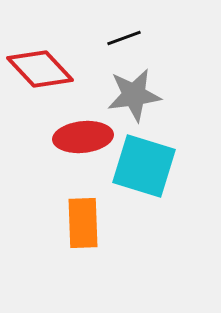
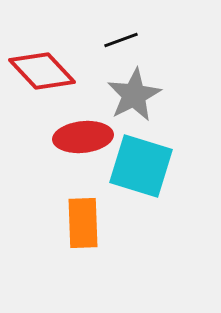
black line: moved 3 px left, 2 px down
red diamond: moved 2 px right, 2 px down
gray star: rotated 20 degrees counterclockwise
cyan square: moved 3 px left
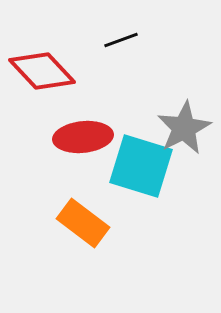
gray star: moved 50 px right, 33 px down
orange rectangle: rotated 51 degrees counterclockwise
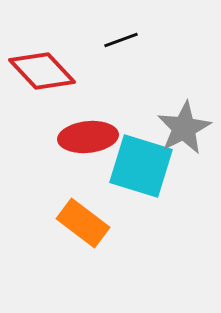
red ellipse: moved 5 px right
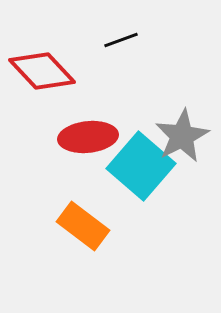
gray star: moved 2 px left, 8 px down
cyan square: rotated 24 degrees clockwise
orange rectangle: moved 3 px down
